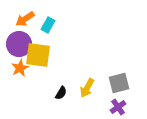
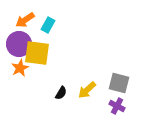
orange arrow: moved 1 px down
yellow square: moved 1 px left, 2 px up
gray square: rotated 30 degrees clockwise
yellow arrow: moved 2 px down; rotated 18 degrees clockwise
purple cross: moved 1 px left, 1 px up; rotated 28 degrees counterclockwise
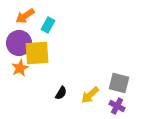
orange arrow: moved 4 px up
purple circle: moved 1 px up
yellow square: rotated 12 degrees counterclockwise
yellow arrow: moved 3 px right, 5 px down
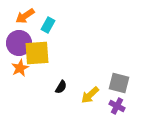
black semicircle: moved 6 px up
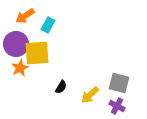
purple circle: moved 3 px left, 1 px down
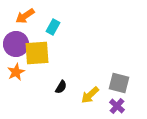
cyan rectangle: moved 5 px right, 2 px down
orange star: moved 4 px left, 4 px down
purple cross: rotated 14 degrees clockwise
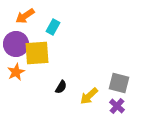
yellow arrow: moved 1 px left, 1 px down
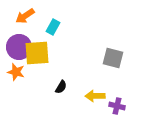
purple circle: moved 3 px right, 3 px down
orange star: rotated 30 degrees counterclockwise
gray square: moved 6 px left, 25 px up
yellow arrow: moved 6 px right; rotated 42 degrees clockwise
purple cross: rotated 28 degrees counterclockwise
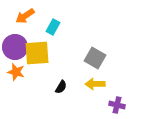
purple circle: moved 4 px left
gray square: moved 18 px left; rotated 15 degrees clockwise
yellow arrow: moved 12 px up
purple cross: moved 1 px up
